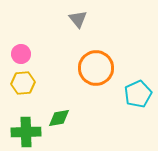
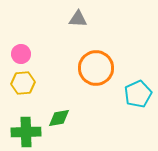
gray triangle: rotated 48 degrees counterclockwise
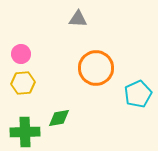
green cross: moved 1 px left
